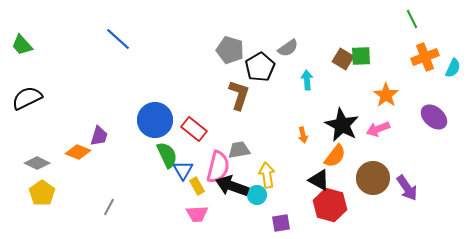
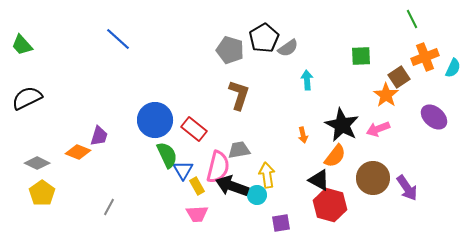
brown square: moved 56 px right, 18 px down; rotated 25 degrees clockwise
black pentagon: moved 4 px right, 29 px up
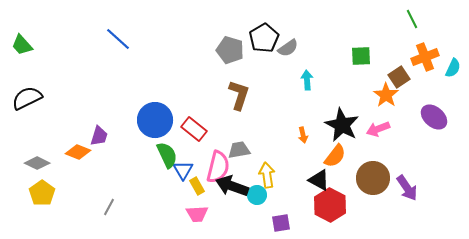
red hexagon: rotated 12 degrees clockwise
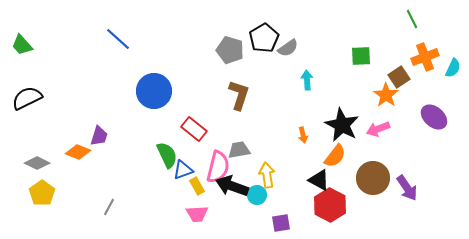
blue circle: moved 1 px left, 29 px up
blue triangle: rotated 40 degrees clockwise
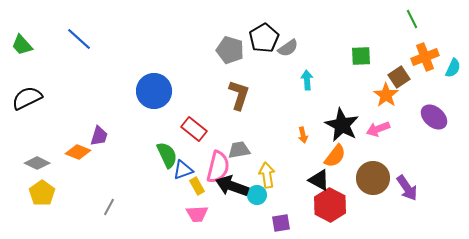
blue line: moved 39 px left
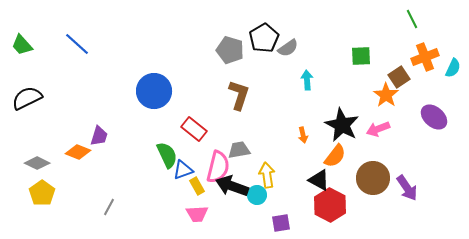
blue line: moved 2 px left, 5 px down
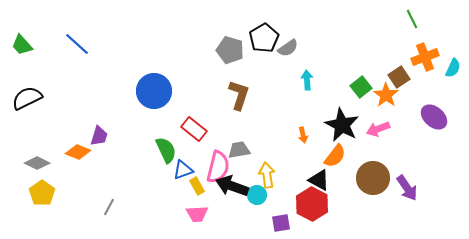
green square: moved 31 px down; rotated 35 degrees counterclockwise
green semicircle: moved 1 px left, 5 px up
red hexagon: moved 18 px left, 1 px up
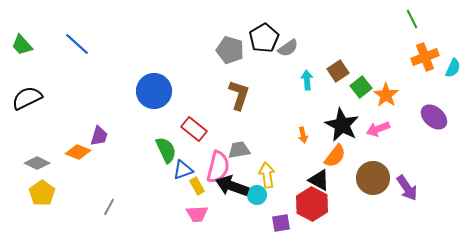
brown square: moved 61 px left, 6 px up
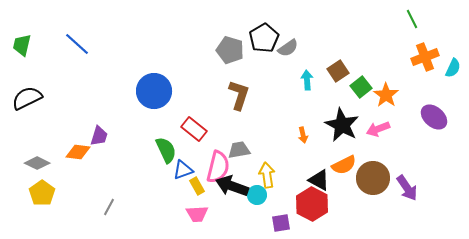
green trapezoid: rotated 55 degrees clockwise
orange diamond: rotated 15 degrees counterclockwise
orange semicircle: moved 9 px right, 9 px down; rotated 25 degrees clockwise
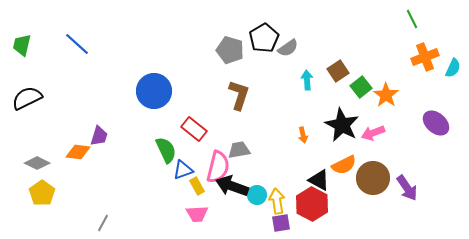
purple ellipse: moved 2 px right, 6 px down
pink arrow: moved 5 px left, 4 px down
yellow arrow: moved 10 px right, 26 px down
gray line: moved 6 px left, 16 px down
